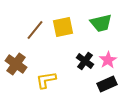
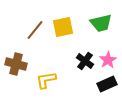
brown cross: rotated 20 degrees counterclockwise
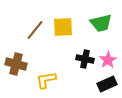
yellow square: rotated 10 degrees clockwise
black cross: moved 2 px up; rotated 24 degrees counterclockwise
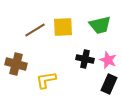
green trapezoid: moved 1 px left, 2 px down
brown line: rotated 20 degrees clockwise
pink star: rotated 18 degrees counterclockwise
black rectangle: moved 2 px right; rotated 42 degrees counterclockwise
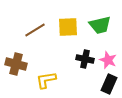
yellow square: moved 5 px right
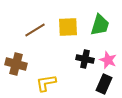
green trapezoid: rotated 60 degrees counterclockwise
yellow L-shape: moved 3 px down
black rectangle: moved 5 px left
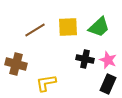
green trapezoid: moved 1 px left, 2 px down; rotated 30 degrees clockwise
black rectangle: moved 4 px right
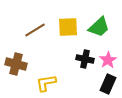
pink star: rotated 18 degrees clockwise
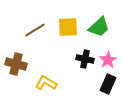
yellow L-shape: rotated 40 degrees clockwise
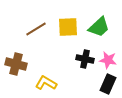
brown line: moved 1 px right, 1 px up
pink star: rotated 30 degrees counterclockwise
